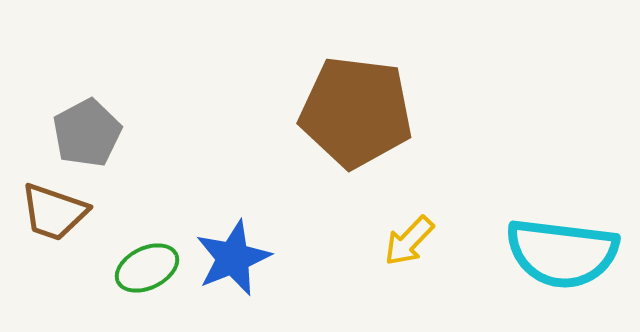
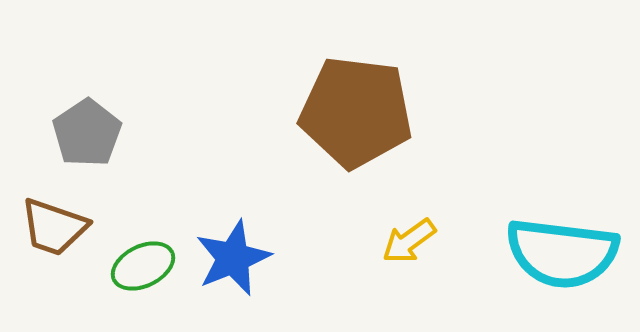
gray pentagon: rotated 6 degrees counterclockwise
brown trapezoid: moved 15 px down
yellow arrow: rotated 10 degrees clockwise
green ellipse: moved 4 px left, 2 px up
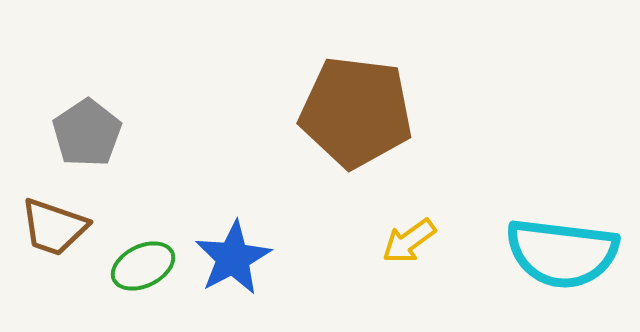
blue star: rotated 6 degrees counterclockwise
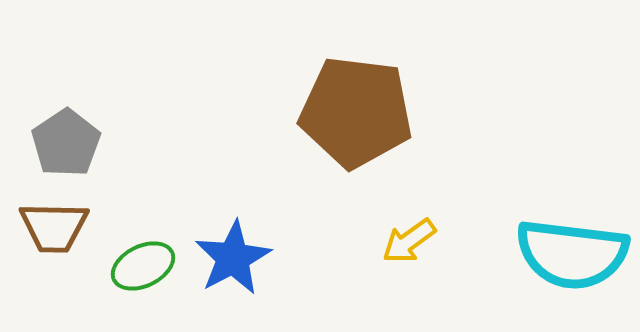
gray pentagon: moved 21 px left, 10 px down
brown trapezoid: rotated 18 degrees counterclockwise
cyan semicircle: moved 10 px right, 1 px down
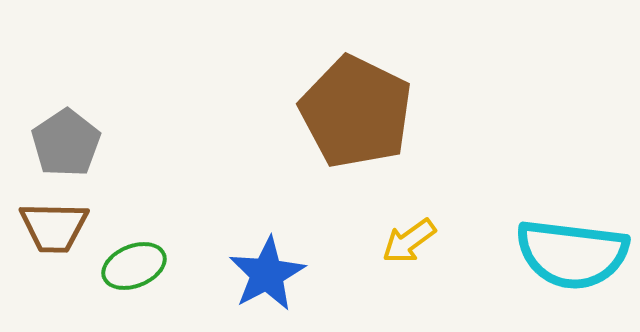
brown pentagon: rotated 19 degrees clockwise
blue star: moved 34 px right, 16 px down
green ellipse: moved 9 px left; rotated 4 degrees clockwise
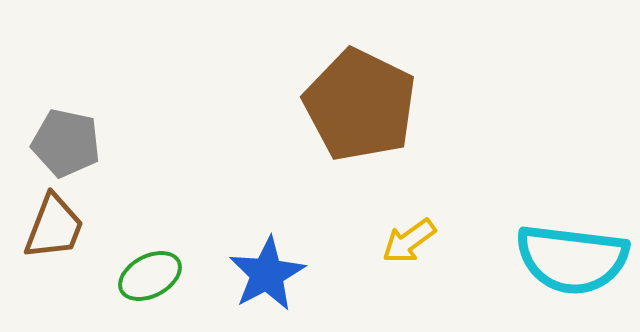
brown pentagon: moved 4 px right, 7 px up
gray pentagon: rotated 26 degrees counterclockwise
brown trapezoid: rotated 70 degrees counterclockwise
cyan semicircle: moved 5 px down
green ellipse: moved 16 px right, 10 px down; rotated 6 degrees counterclockwise
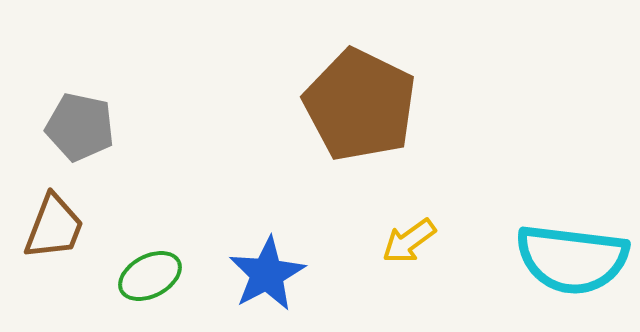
gray pentagon: moved 14 px right, 16 px up
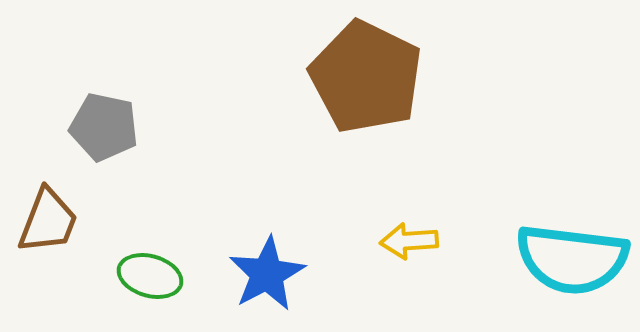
brown pentagon: moved 6 px right, 28 px up
gray pentagon: moved 24 px right
brown trapezoid: moved 6 px left, 6 px up
yellow arrow: rotated 32 degrees clockwise
green ellipse: rotated 44 degrees clockwise
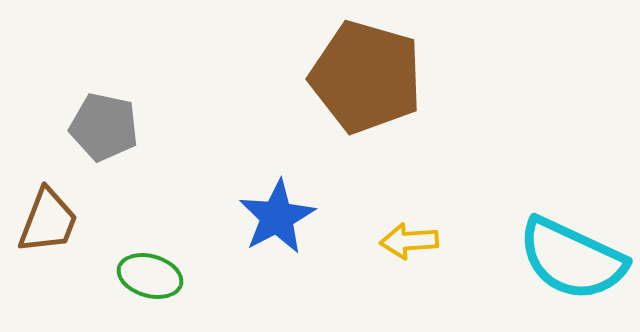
brown pentagon: rotated 10 degrees counterclockwise
cyan semicircle: rotated 18 degrees clockwise
blue star: moved 10 px right, 57 px up
